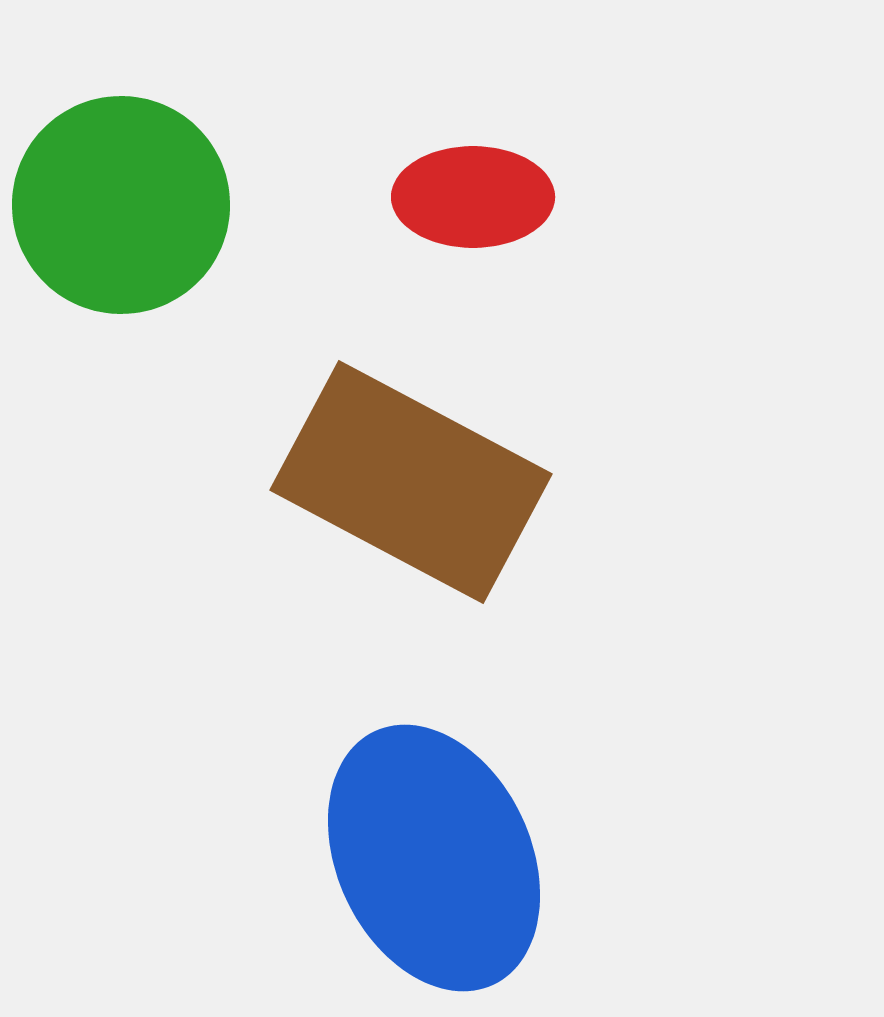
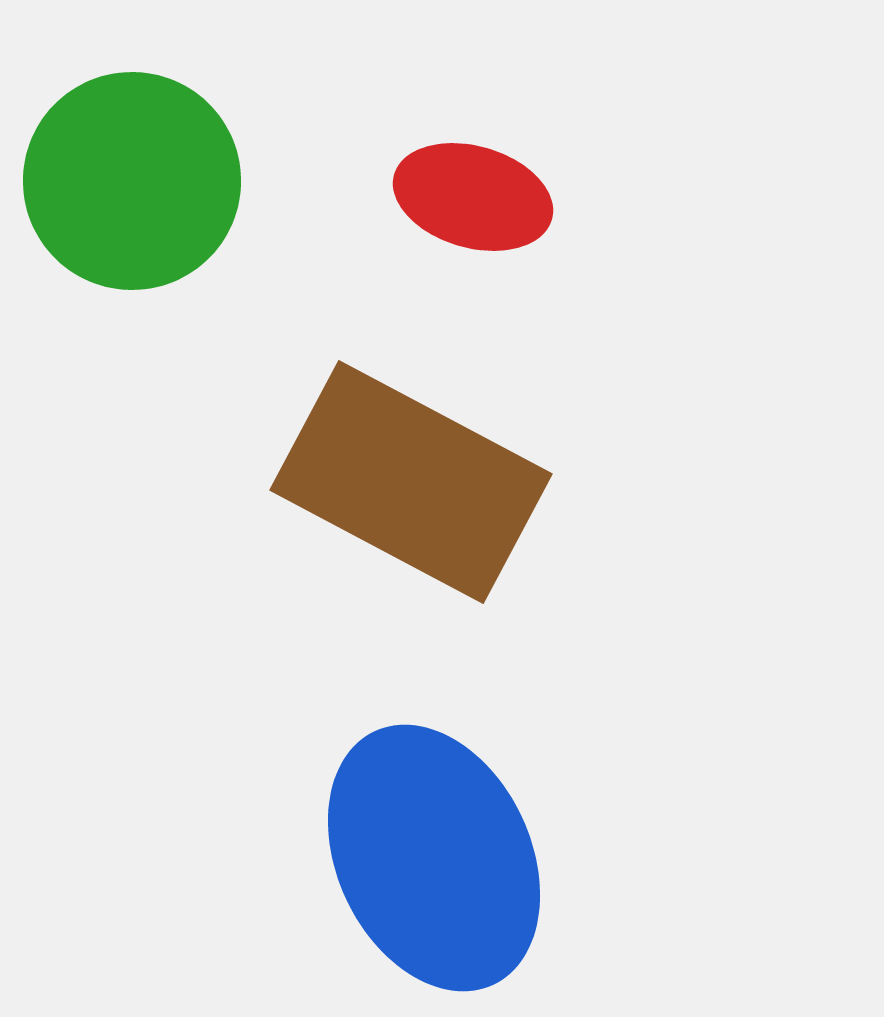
red ellipse: rotated 16 degrees clockwise
green circle: moved 11 px right, 24 px up
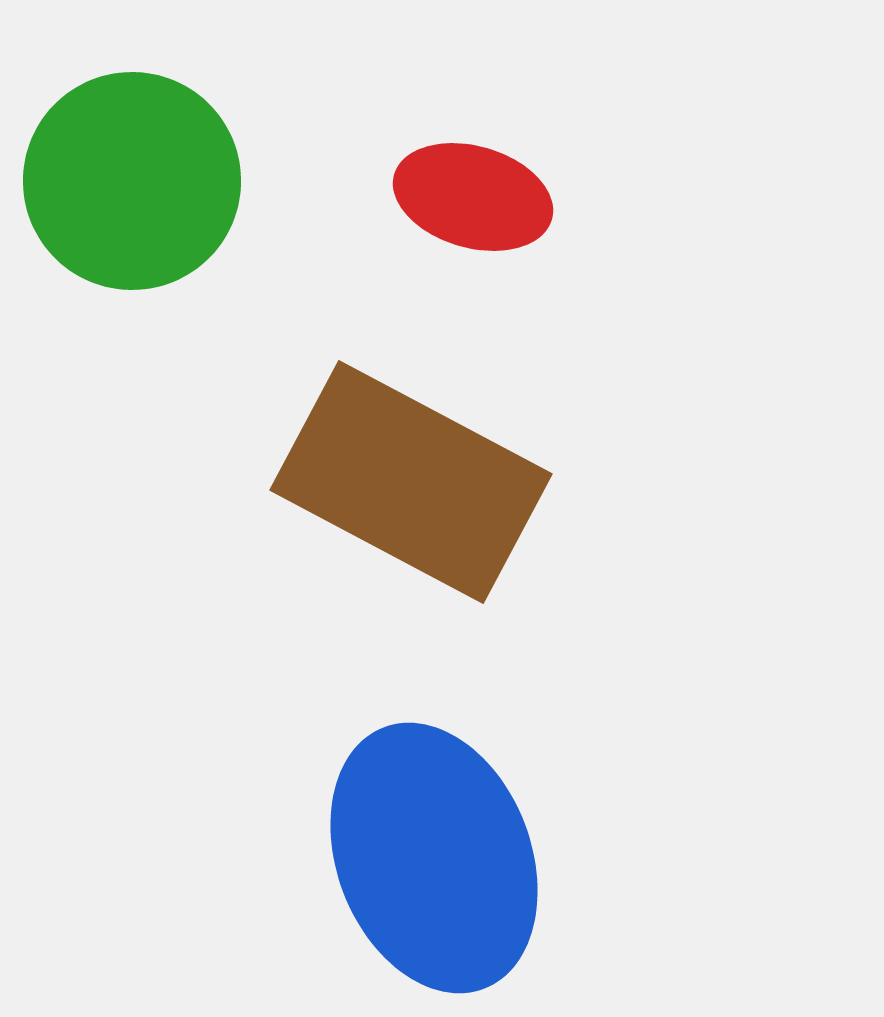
blue ellipse: rotated 4 degrees clockwise
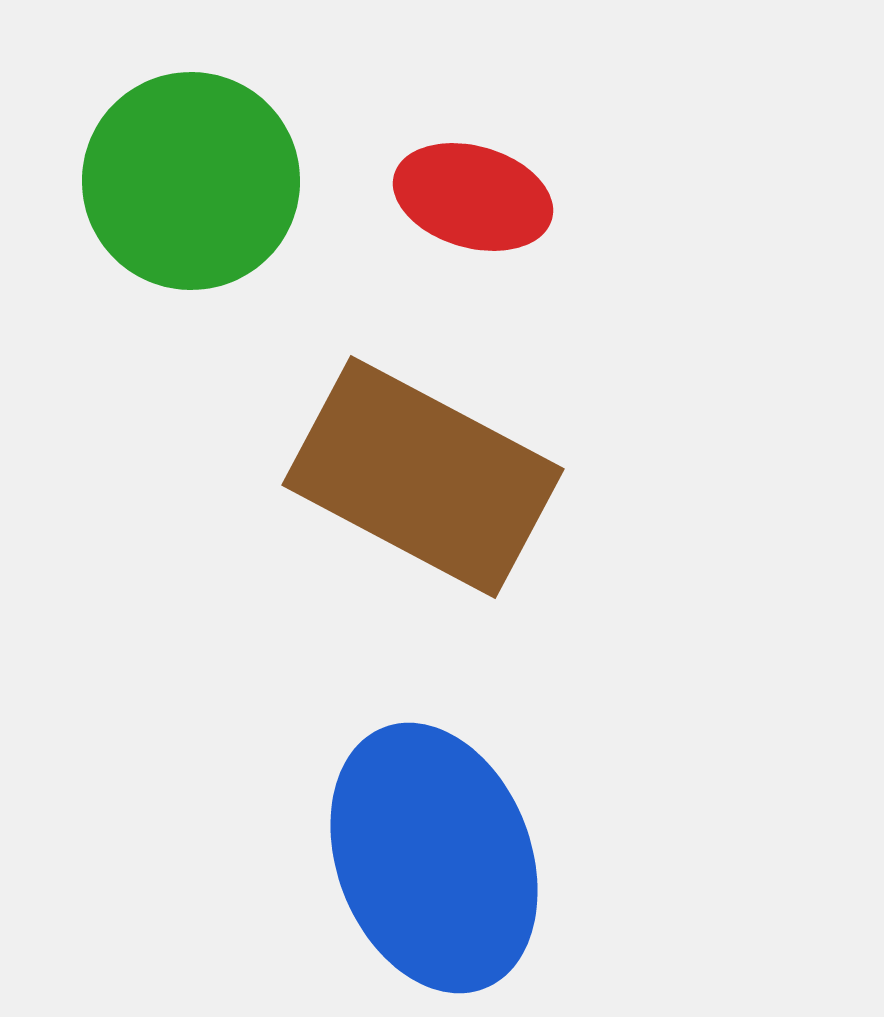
green circle: moved 59 px right
brown rectangle: moved 12 px right, 5 px up
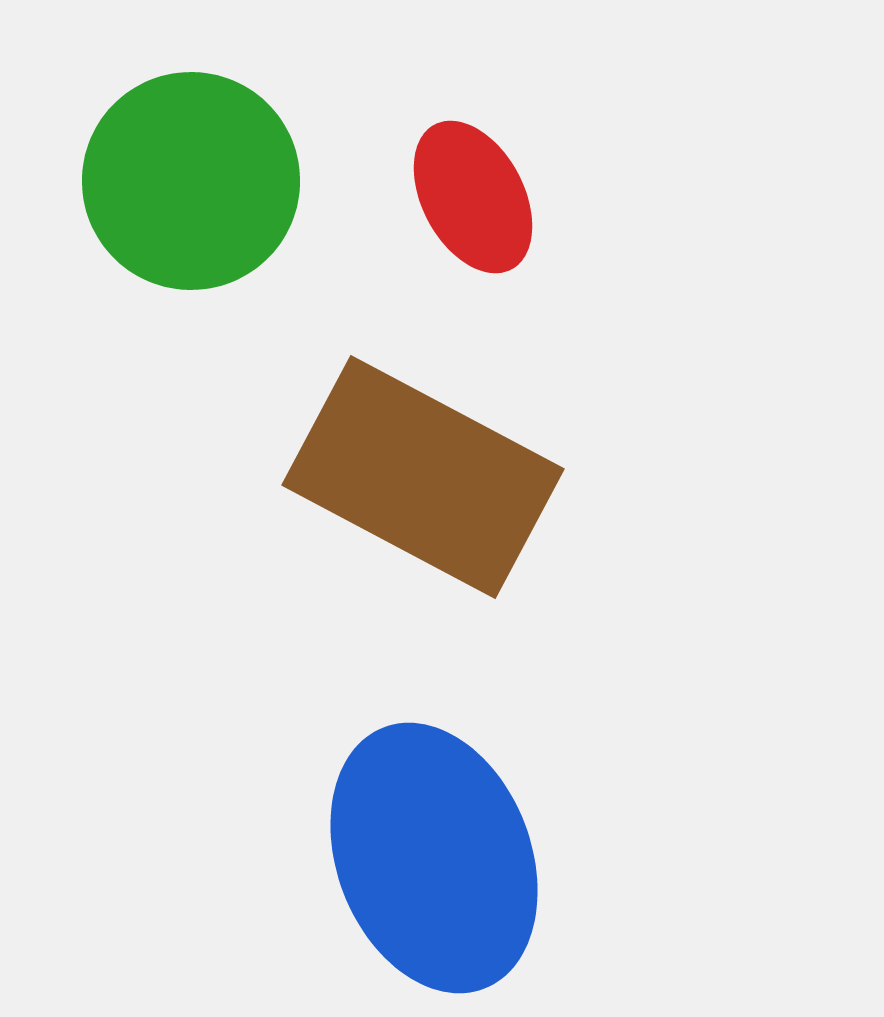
red ellipse: rotated 46 degrees clockwise
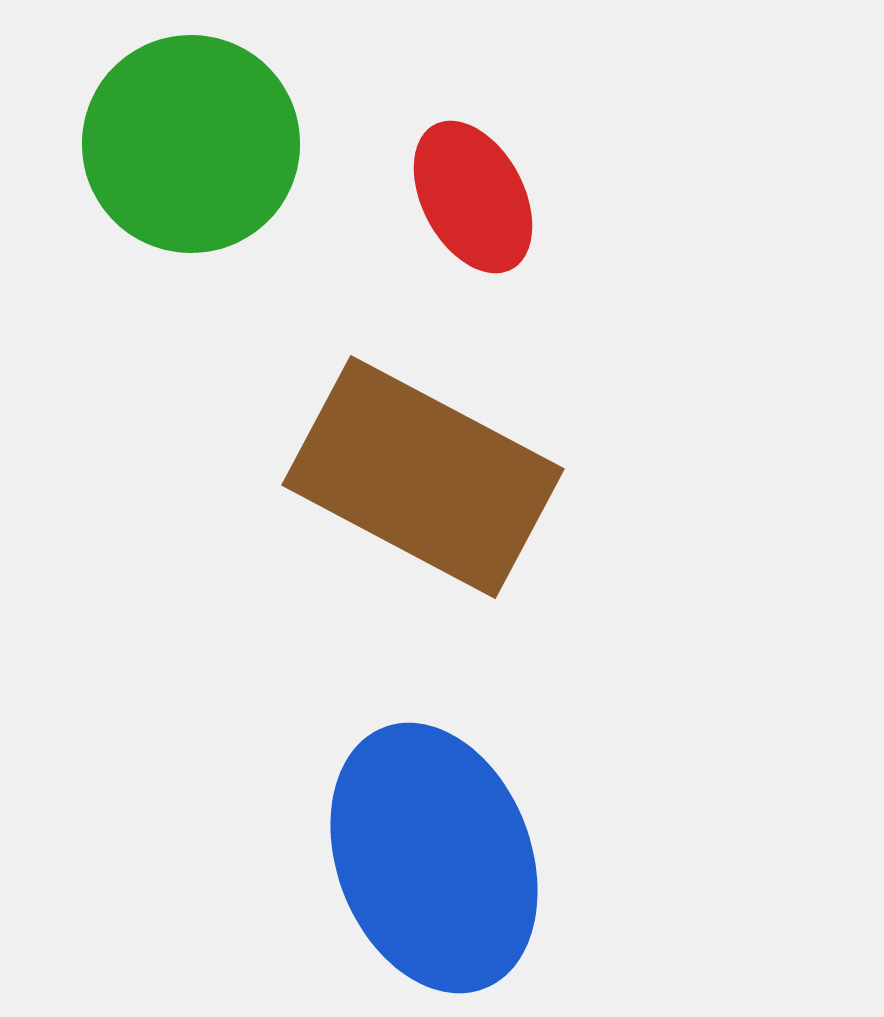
green circle: moved 37 px up
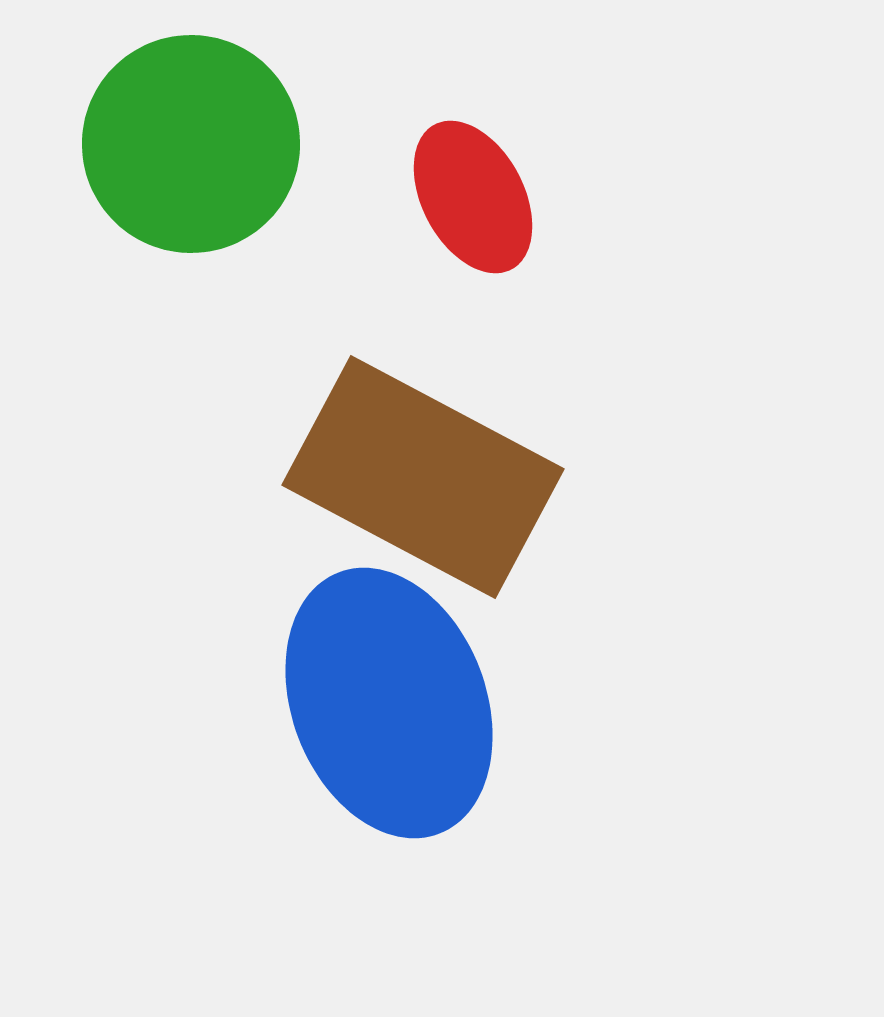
blue ellipse: moved 45 px left, 155 px up
